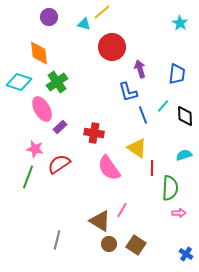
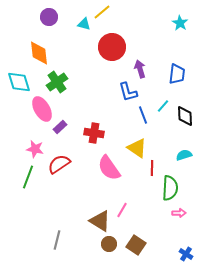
cyan diamond: rotated 55 degrees clockwise
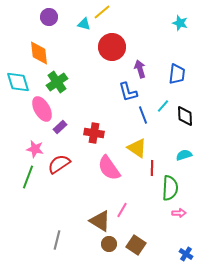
cyan star: rotated 14 degrees counterclockwise
cyan diamond: moved 1 px left
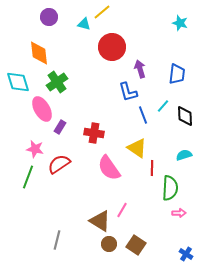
purple rectangle: rotated 16 degrees counterclockwise
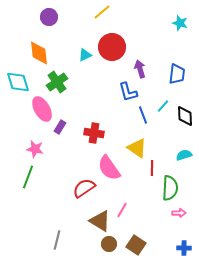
cyan triangle: moved 1 px right, 31 px down; rotated 40 degrees counterclockwise
red semicircle: moved 25 px right, 24 px down
blue cross: moved 2 px left, 6 px up; rotated 32 degrees counterclockwise
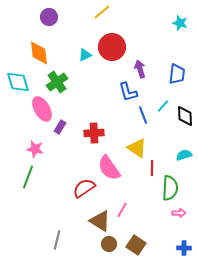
red cross: rotated 12 degrees counterclockwise
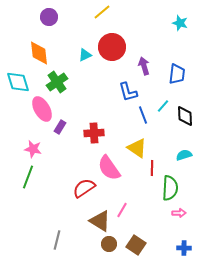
purple arrow: moved 4 px right, 3 px up
pink star: moved 2 px left
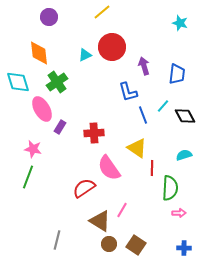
black diamond: rotated 25 degrees counterclockwise
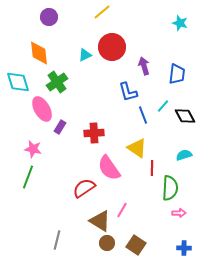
brown circle: moved 2 px left, 1 px up
